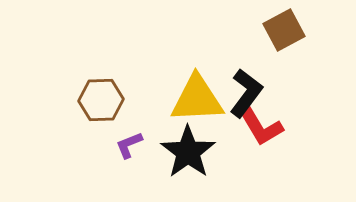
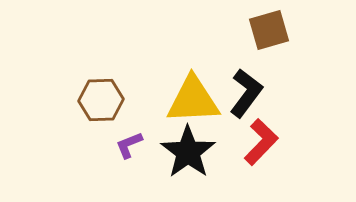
brown square: moved 15 px left; rotated 12 degrees clockwise
yellow triangle: moved 4 px left, 1 px down
red L-shape: moved 15 px down; rotated 105 degrees counterclockwise
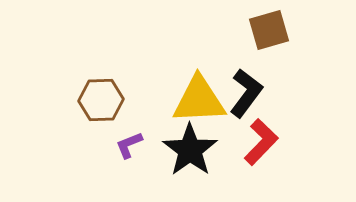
yellow triangle: moved 6 px right
black star: moved 2 px right, 2 px up
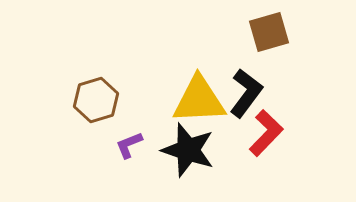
brown square: moved 2 px down
brown hexagon: moved 5 px left; rotated 15 degrees counterclockwise
red L-shape: moved 5 px right, 9 px up
black star: moved 2 px left; rotated 18 degrees counterclockwise
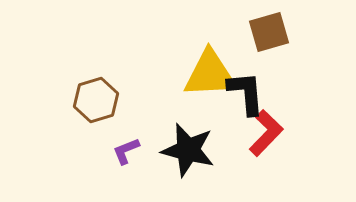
black L-shape: rotated 42 degrees counterclockwise
yellow triangle: moved 11 px right, 26 px up
purple L-shape: moved 3 px left, 6 px down
black star: rotated 4 degrees counterclockwise
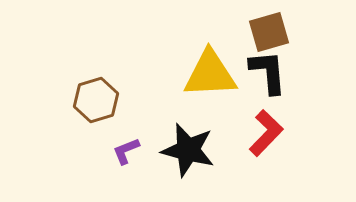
black L-shape: moved 22 px right, 21 px up
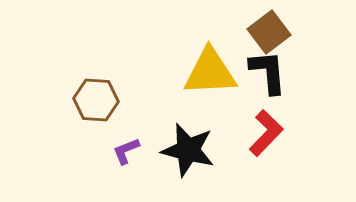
brown square: rotated 21 degrees counterclockwise
yellow triangle: moved 2 px up
brown hexagon: rotated 21 degrees clockwise
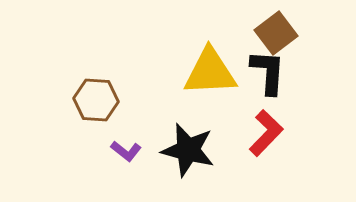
brown square: moved 7 px right, 1 px down
black L-shape: rotated 9 degrees clockwise
purple L-shape: rotated 120 degrees counterclockwise
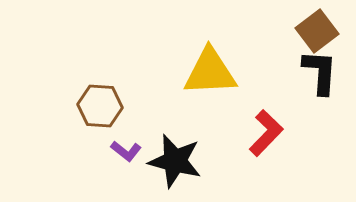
brown square: moved 41 px right, 2 px up
black L-shape: moved 52 px right
brown hexagon: moved 4 px right, 6 px down
black star: moved 13 px left, 11 px down
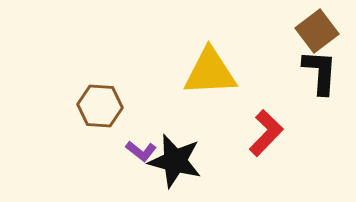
purple L-shape: moved 15 px right
